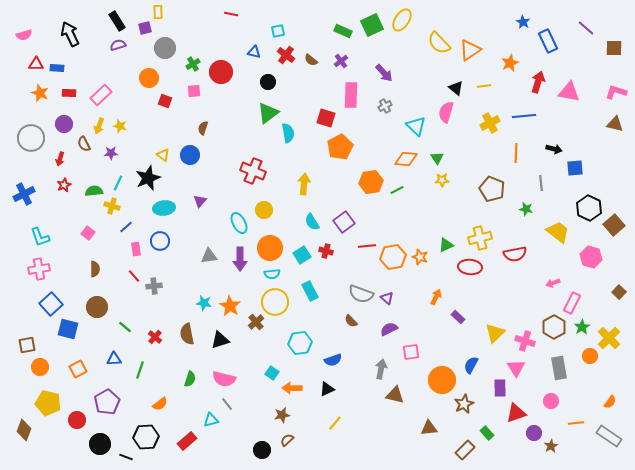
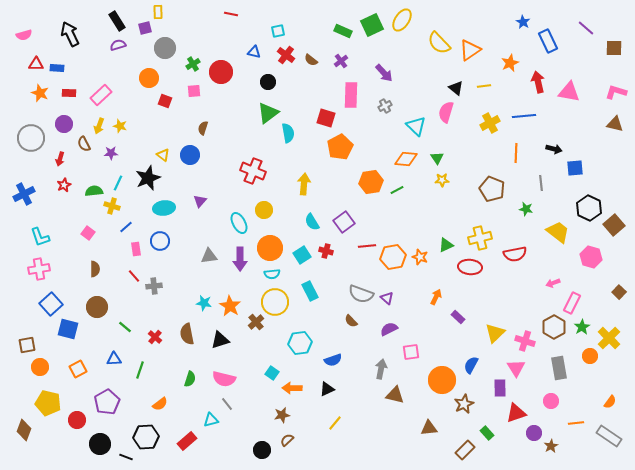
red arrow at (538, 82): rotated 30 degrees counterclockwise
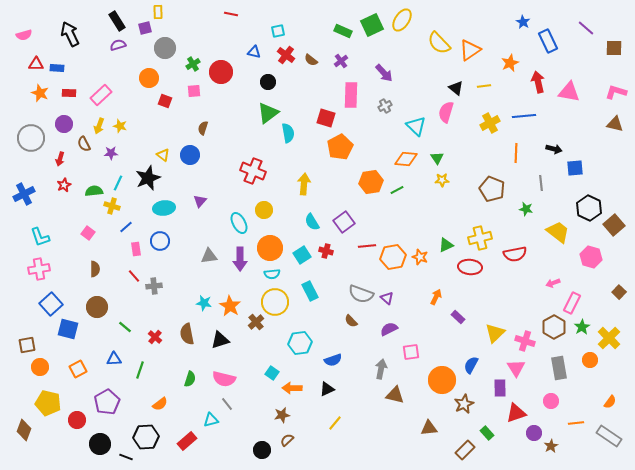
orange circle at (590, 356): moved 4 px down
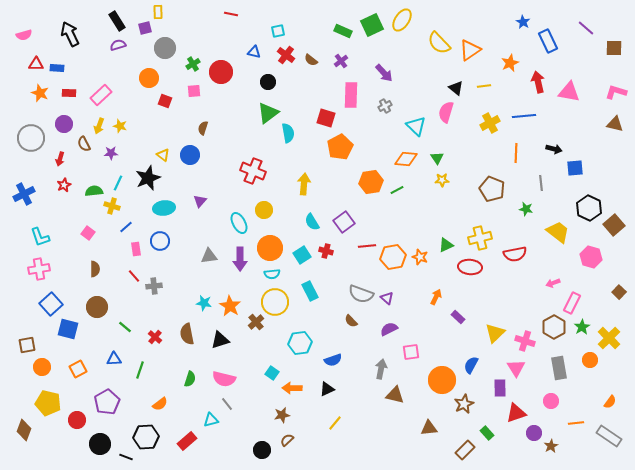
orange circle at (40, 367): moved 2 px right
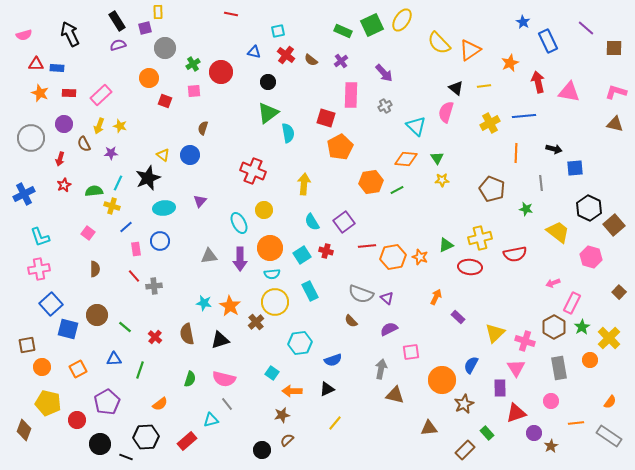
brown circle at (97, 307): moved 8 px down
orange arrow at (292, 388): moved 3 px down
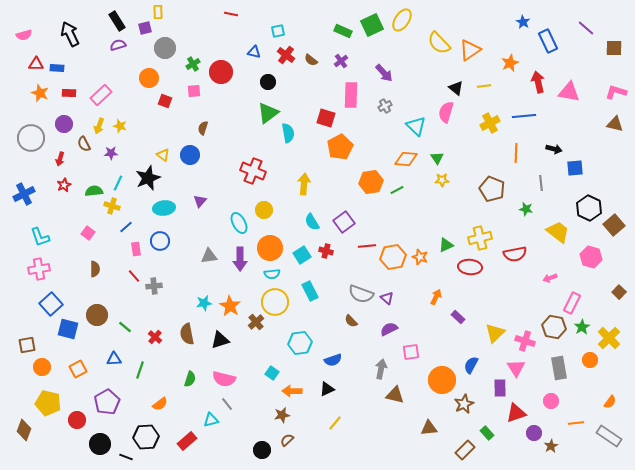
pink arrow at (553, 283): moved 3 px left, 5 px up
cyan star at (204, 303): rotated 21 degrees counterclockwise
brown hexagon at (554, 327): rotated 20 degrees counterclockwise
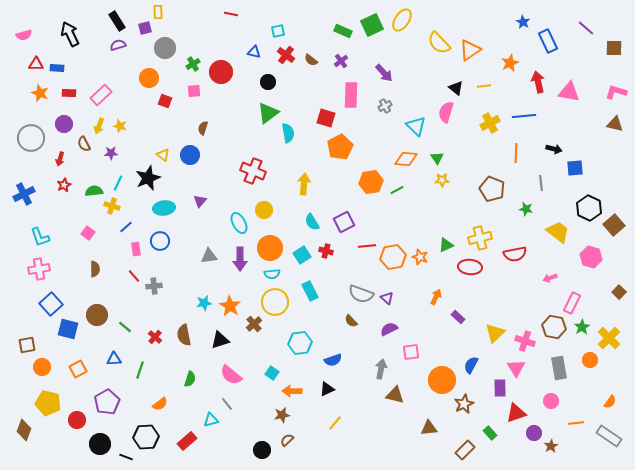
purple square at (344, 222): rotated 10 degrees clockwise
brown cross at (256, 322): moved 2 px left, 2 px down
brown semicircle at (187, 334): moved 3 px left, 1 px down
pink semicircle at (224, 379): moved 7 px right, 4 px up; rotated 25 degrees clockwise
green rectangle at (487, 433): moved 3 px right
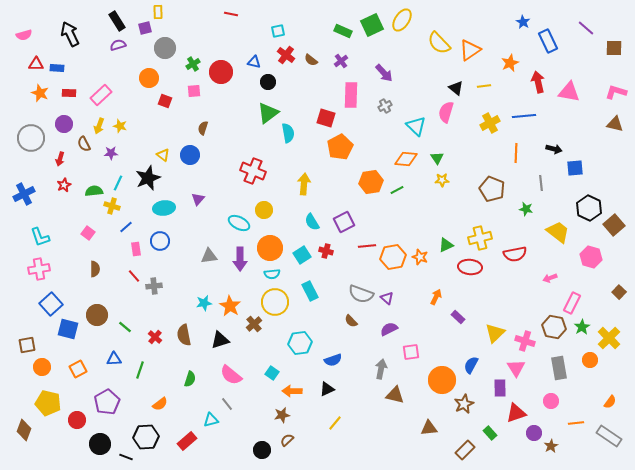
blue triangle at (254, 52): moved 10 px down
purple triangle at (200, 201): moved 2 px left, 2 px up
cyan ellipse at (239, 223): rotated 35 degrees counterclockwise
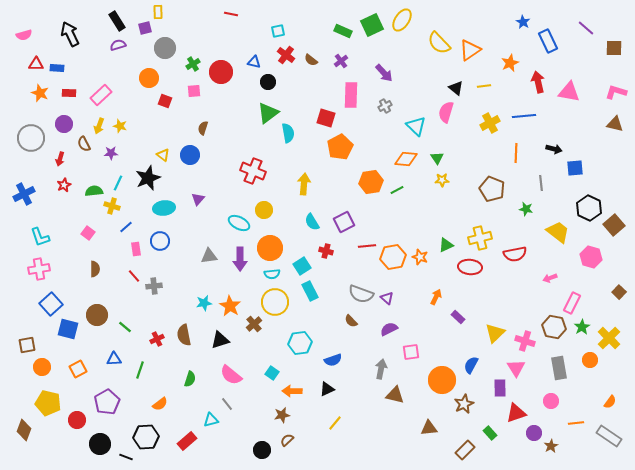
cyan square at (302, 255): moved 11 px down
red cross at (155, 337): moved 2 px right, 2 px down; rotated 24 degrees clockwise
